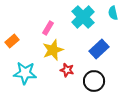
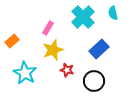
cyan star: rotated 25 degrees clockwise
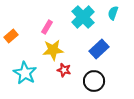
cyan semicircle: rotated 32 degrees clockwise
pink rectangle: moved 1 px left, 1 px up
orange rectangle: moved 1 px left, 5 px up
yellow star: rotated 15 degrees clockwise
red star: moved 3 px left
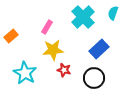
black circle: moved 3 px up
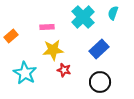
pink rectangle: rotated 56 degrees clockwise
black circle: moved 6 px right, 4 px down
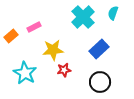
pink rectangle: moved 13 px left; rotated 24 degrees counterclockwise
red star: rotated 24 degrees counterclockwise
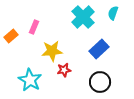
pink rectangle: rotated 40 degrees counterclockwise
yellow star: moved 1 px left, 1 px down
cyan star: moved 5 px right, 7 px down
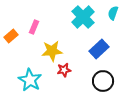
black circle: moved 3 px right, 1 px up
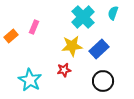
yellow star: moved 20 px right, 5 px up
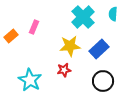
cyan semicircle: moved 1 px down; rotated 16 degrees counterclockwise
yellow star: moved 2 px left
